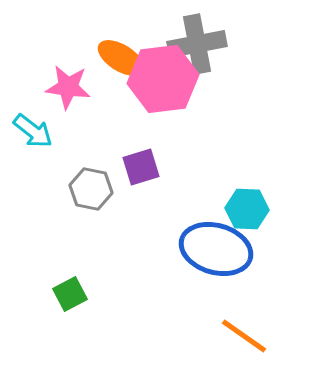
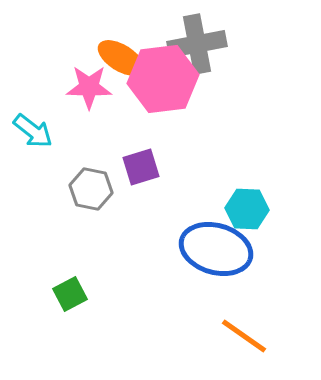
pink star: moved 21 px right; rotated 6 degrees counterclockwise
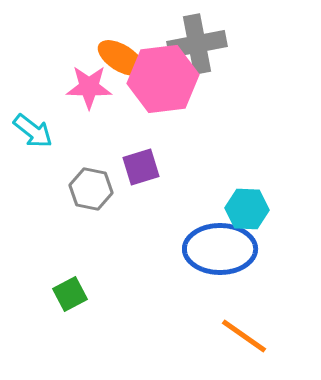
blue ellipse: moved 4 px right; rotated 16 degrees counterclockwise
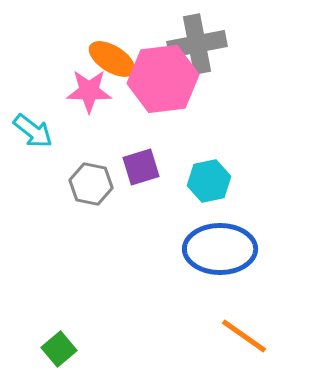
orange ellipse: moved 9 px left, 1 px down
pink star: moved 4 px down
gray hexagon: moved 5 px up
cyan hexagon: moved 38 px left, 28 px up; rotated 15 degrees counterclockwise
green square: moved 11 px left, 55 px down; rotated 12 degrees counterclockwise
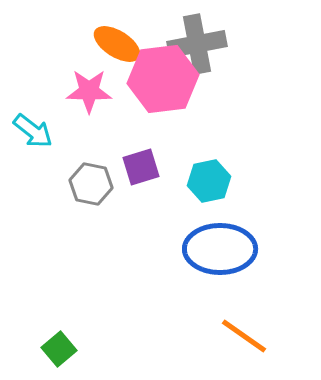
orange ellipse: moved 5 px right, 15 px up
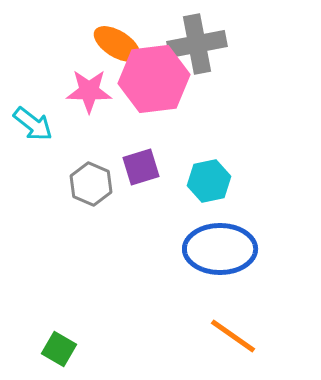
pink hexagon: moved 9 px left
cyan arrow: moved 7 px up
gray hexagon: rotated 12 degrees clockwise
orange line: moved 11 px left
green square: rotated 20 degrees counterclockwise
